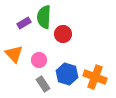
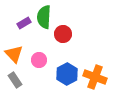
blue hexagon: rotated 15 degrees clockwise
gray rectangle: moved 28 px left, 4 px up
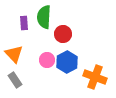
purple rectangle: rotated 64 degrees counterclockwise
pink circle: moved 8 px right
blue hexagon: moved 12 px up
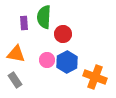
orange triangle: moved 2 px right; rotated 36 degrees counterclockwise
